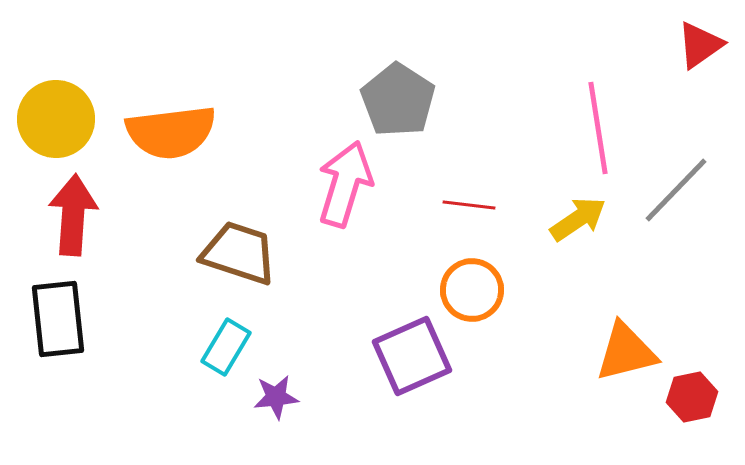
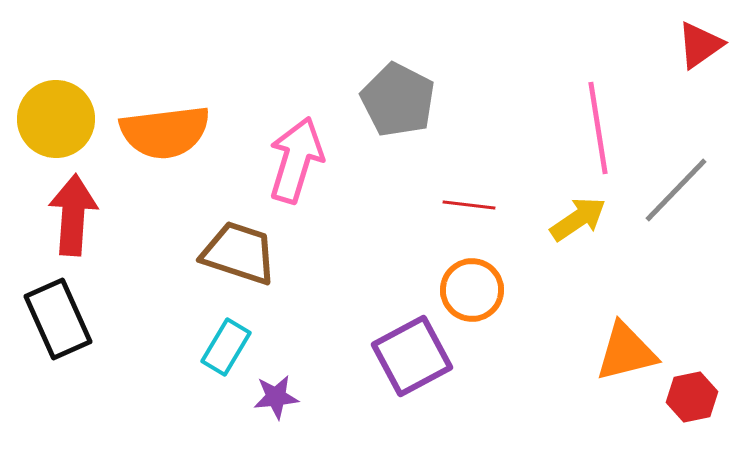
gray pentagon: rotated 6 degrees counterclockwise
orange semicircle: moved 6 px left
pink arrow: moved 49 px left, 24 px up
black rectangle: rotated 18 degrees counterclockwise
purple square: rotated 4 degrees counterclockwise
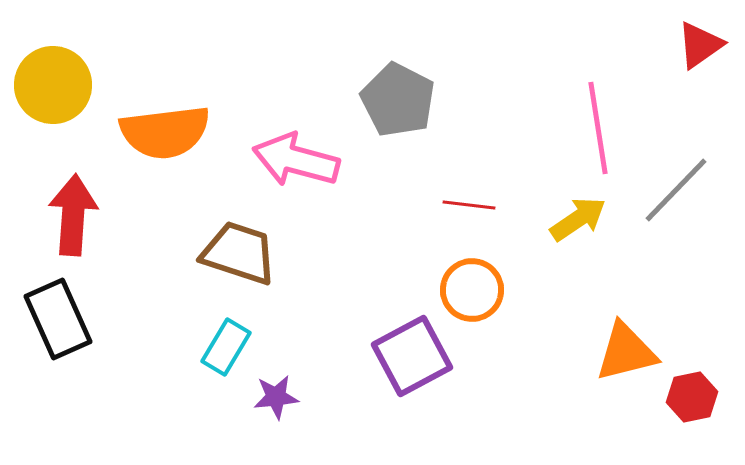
yellow circle: moved 3 px left, 34 px up
pink arrow: rotated 92 degrees counterclockwise
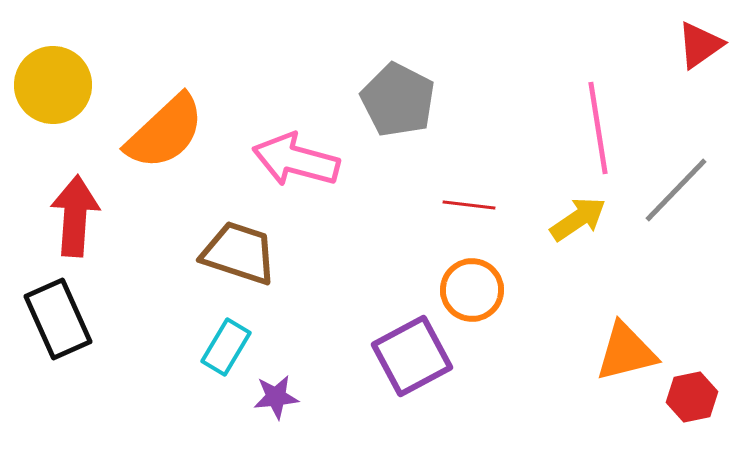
orange semicircle: rotated 36 degrees counterclockwise
red arrow: moved 2 px right, 1 px down
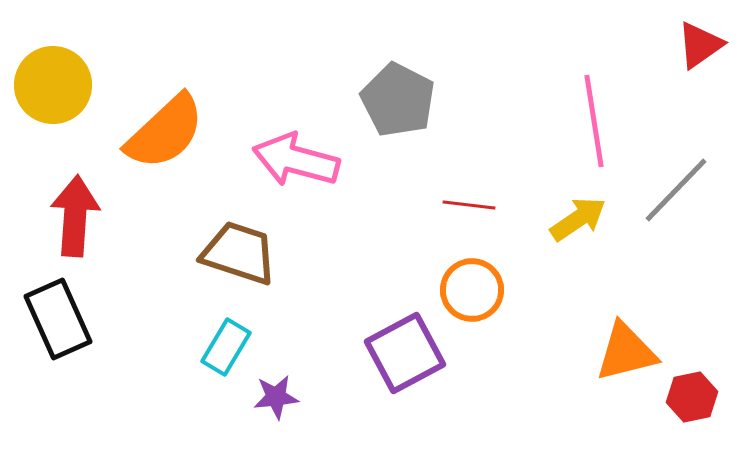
pink line: moved 4 px left, 7 px up
purple square: moved 7 px left, 3 px up
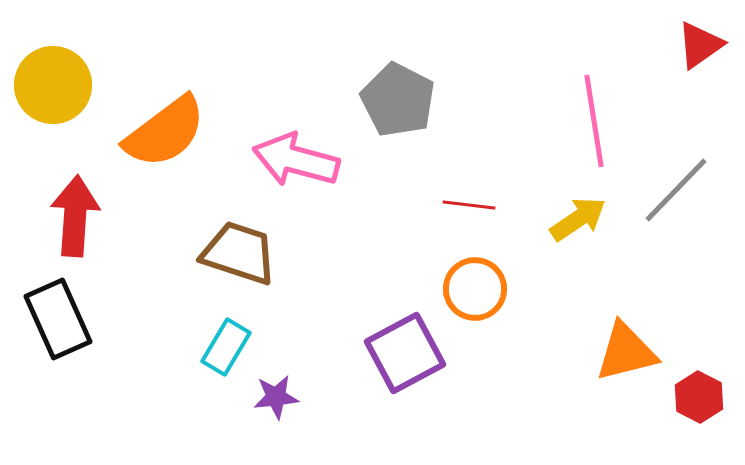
orange semicircle: rotated 6 degrees clockwise
orange circle: moved 3 px right, 1 px up
red hexagon: moved 7 px right; rotated 21 degrees counterclockwise
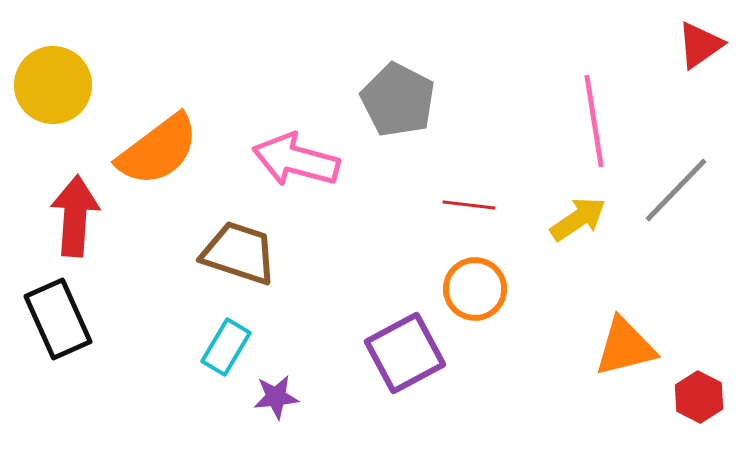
orange semicircle: moved 7 px left, 18 px down
orange triangle: moved 1 px left, 5 px up
